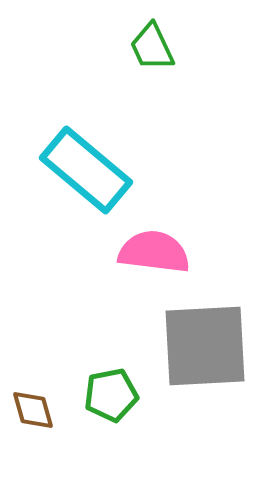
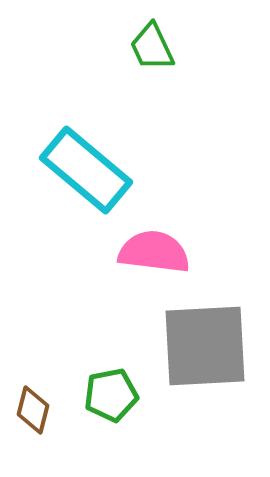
brown diamond: rotated 30 degrees clockwise
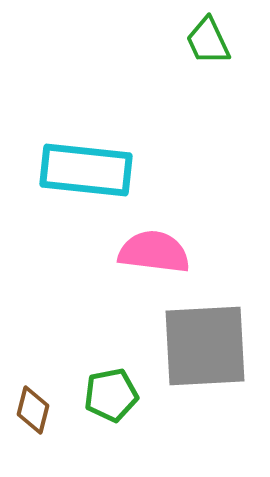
green trapezoid: moved 56 px right, 6 px up
cyan rectangle: rotated 34 degrees counterclockwise
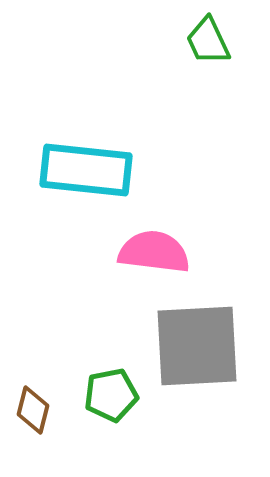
gray square: moved 8 px left
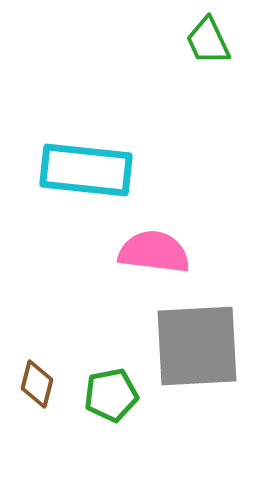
brown diamond: moved 4 px right, 26 px up
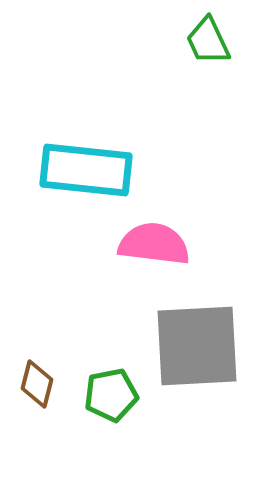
pink semicircle: moved 8 px up
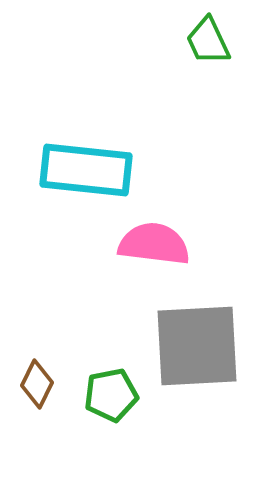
brown diamond: rotated 12 degrees clockwise
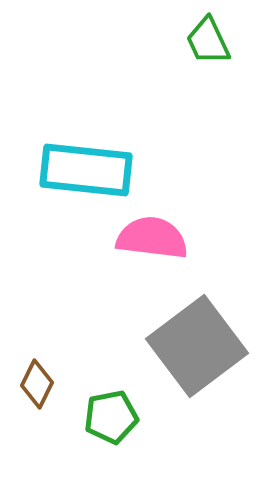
pink semicircle: moved 2 px left, 6 px up
gray square: rotated 34 degrees counterclockwise
green pentagon: moved 22 px down
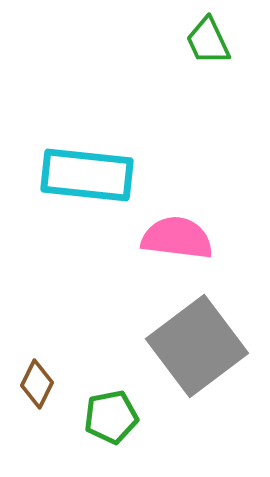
cyan rectangle: moved 1 px right, 5 px down
pink semicircle: moved 25 px right
